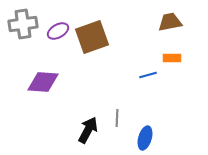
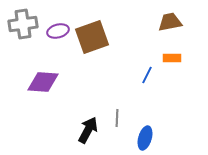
purple ellipse: rotated 15 degrees clockwise
blue line: moved 1 px left; rotated 48 degrees counterclockwise
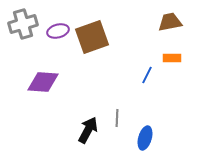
gray cross: rotated 8 degrees counterclockwise
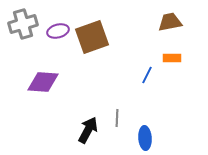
blue ellipse: rotated 20 degrees counterclockwise
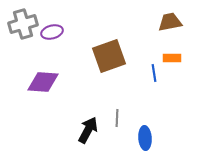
purple ellipse: moved 6 px left, 1 px down
brown square: moved 17 px right, 19 px down
blue line: moved 7 px right, 2 px up; rotated 36 degrees counterclockwise
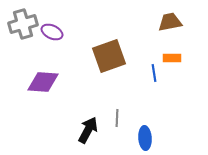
purple ellipse: rotated 40 degrees clockwise
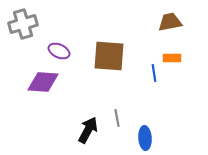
purple ellipse: moved 7 px right, 19 px down
brown square: rotated 24 degrees clockwise
gray line: rotated 12 degrees counterclockwise
